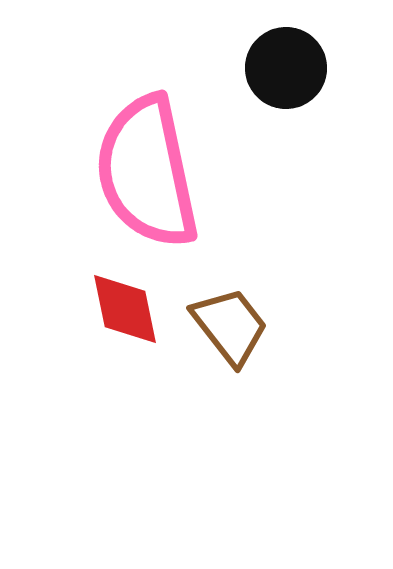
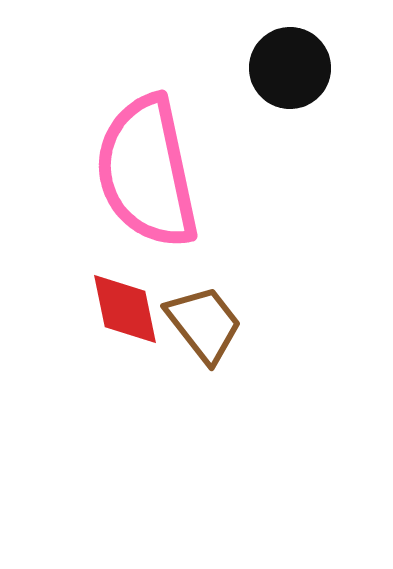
black circle: moved 4 px right
brown trapezoid: moved 26 px left, 2 px up
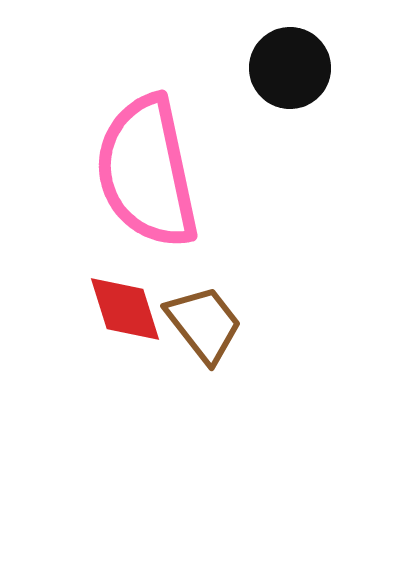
red diamond: rotated 6 degrees counterclockwise
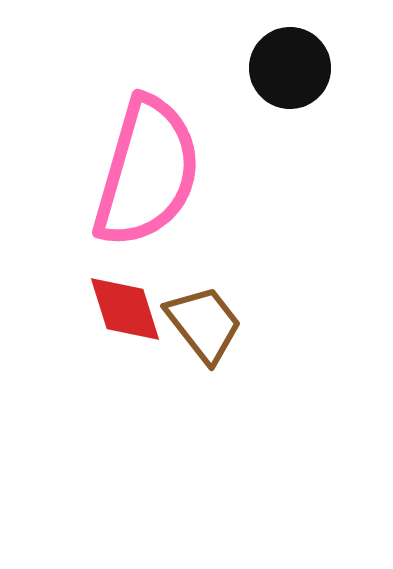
pink semicircle: rotated 152 degrees counterclockwise
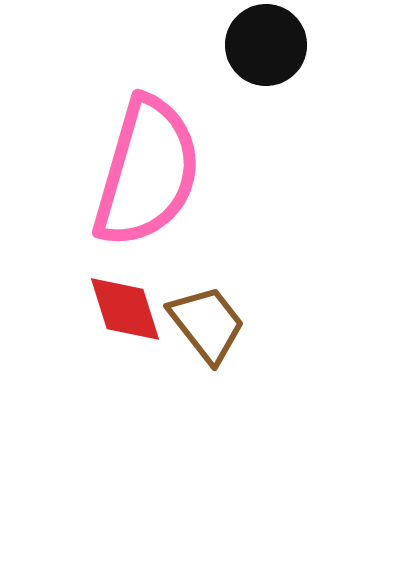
black circle: moved 24 px left, 23 px up
brown trapezoid: moved 3 px right
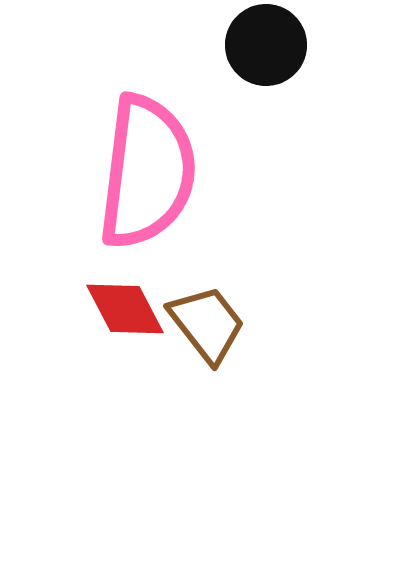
pink semicircle: rotated 9 degrees counterclockwise
red diamond: rotated 10 degrees counterclockwise
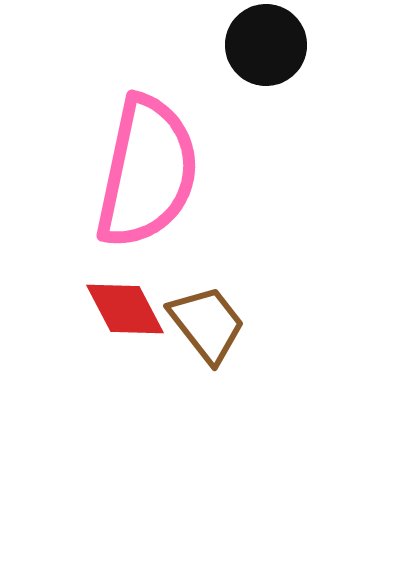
pink semicircle: rotated 5 degrees clockwise
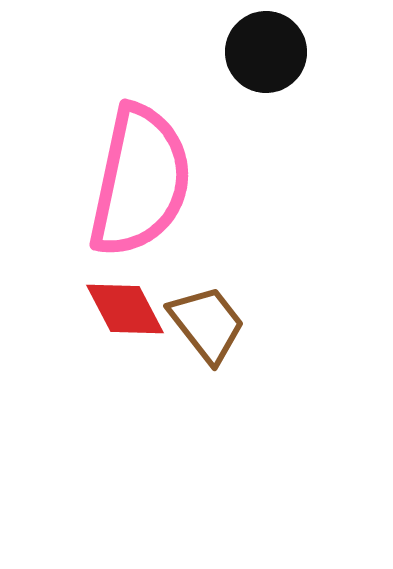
black circle: moved 7 px down
pink semicircle: moved 7 px left, 9 px down
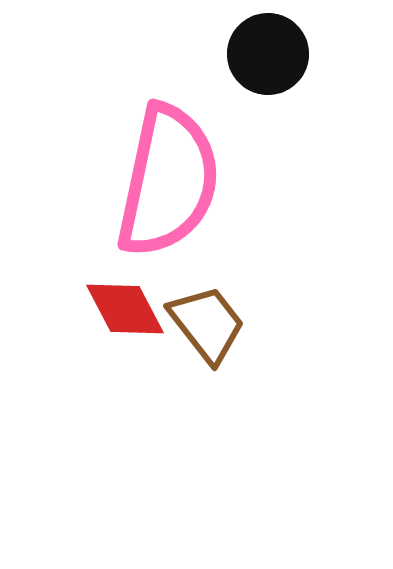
black circle: moved 2 px right, 2 px down
pink semicircle: moved 28 px right
